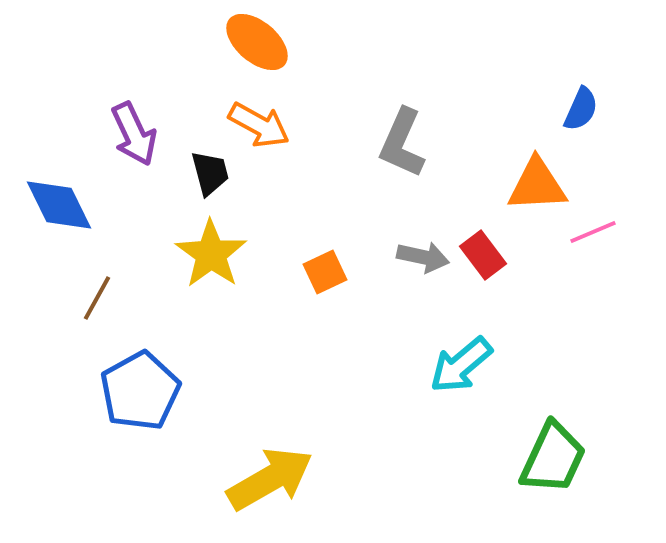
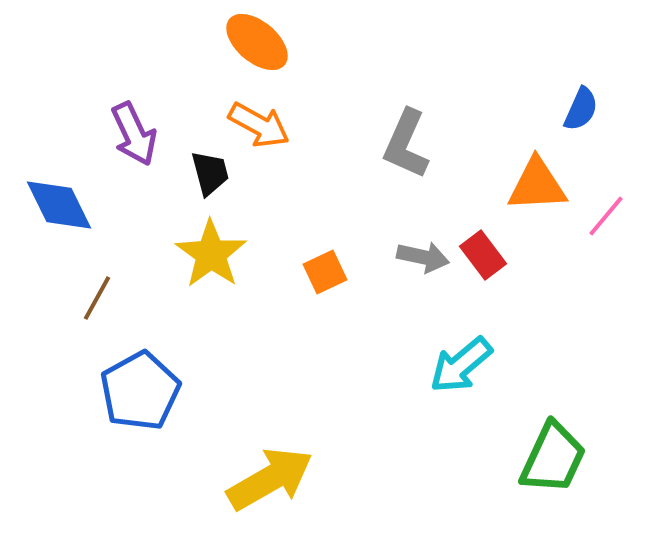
gray L-shape: moved 4 px right, 1 px down
pink line: moved 13 px right, 16 px up; rotated 27 degrees counterclockwise
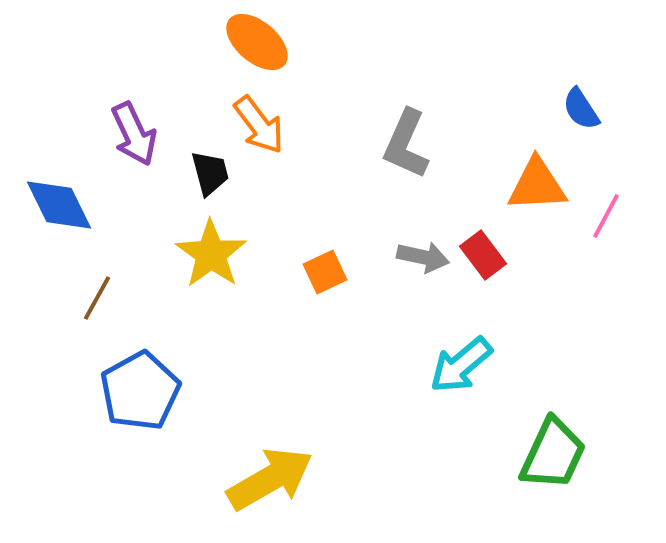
blue semicircle: rotated 123 degrees clockwise
orange arrow: rotated 24 degrees clockwise
pink line: rotated 12 degrees counterclockwise
green trapezoid: moved 4 px up
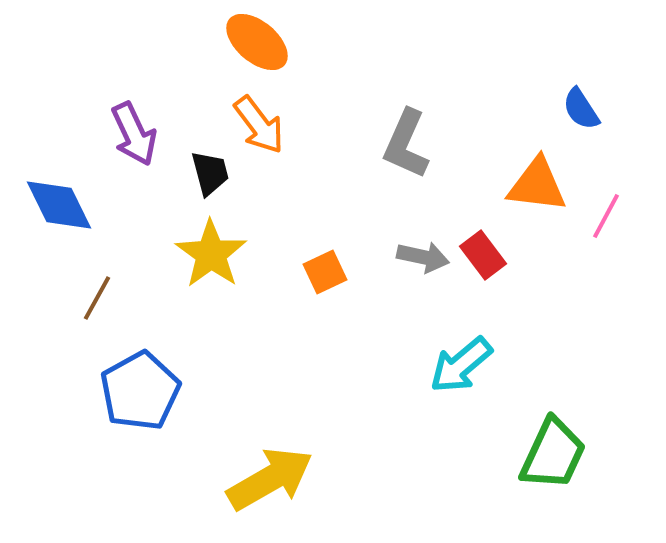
orange triangle: rotated 10 degrees clockwise
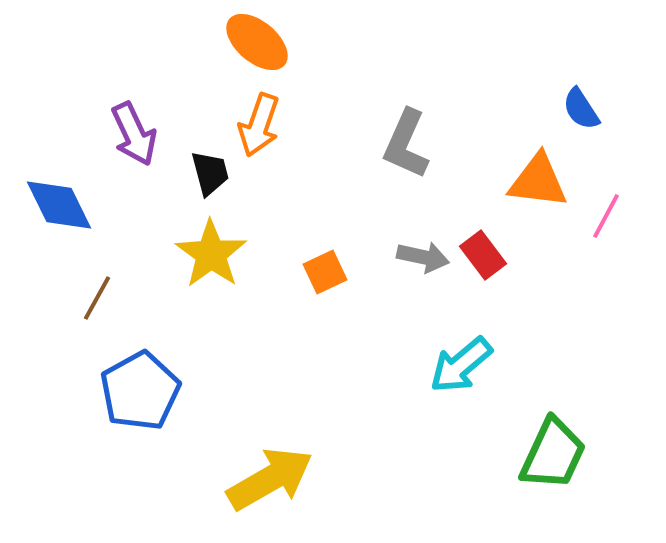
orange arrow: rotated 56 degrees clockwise
orange triangle: moved 1 px right, 4 px up
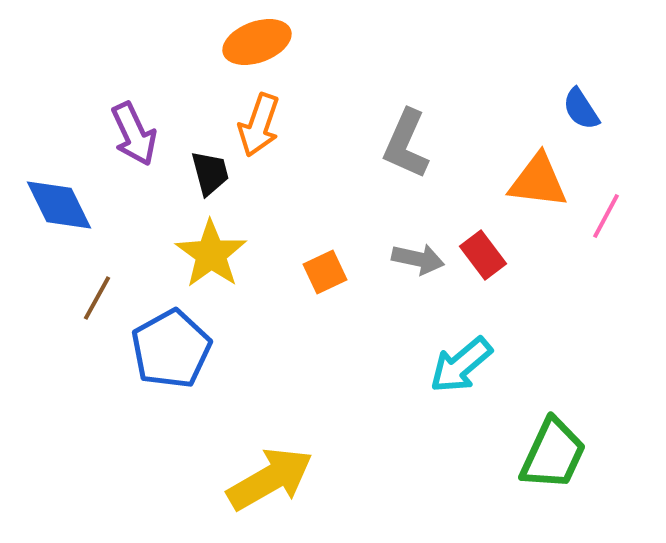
orange ellipse: rotated 60 degrees counterclockwise
gray arrow: moved 5 px left, 2 px down
blue pentagon: moved 31 px right, 42 px up
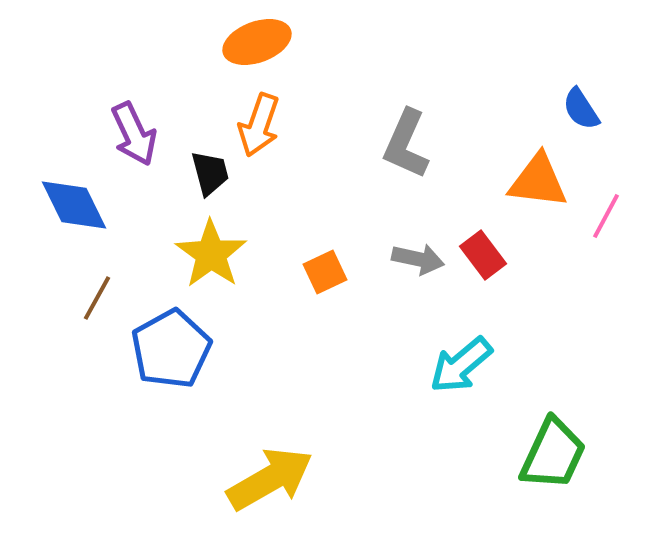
blue diamond: moved 15 px right
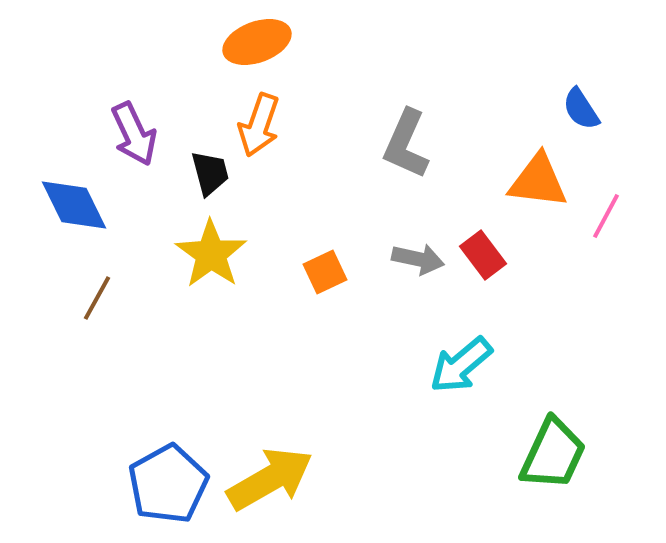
blue pentagon: moved 3 px left, 135 px down
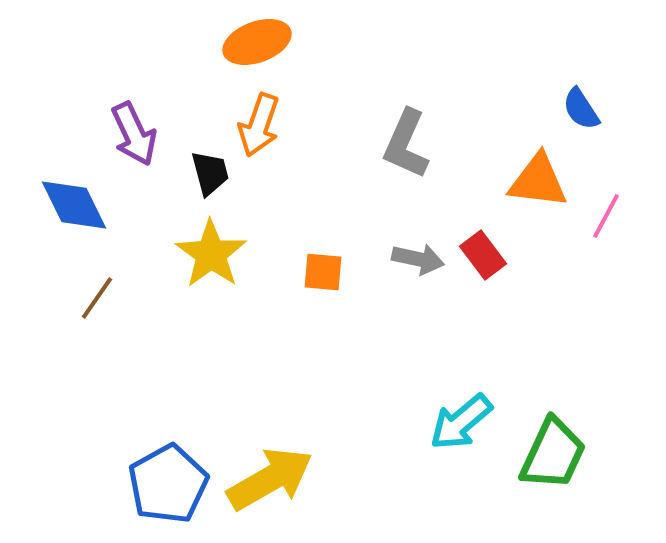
orange square: moved 2 px left; rotated 30 degrees clockwise
brown line: rotated 6 degrees clockwise
cyan arrow: moved 57 px down
